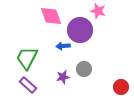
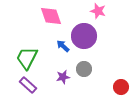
purple circle: moved 4 px right, 6 px down
blue arrow: rotated 48 degrees clockwise
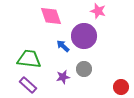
green trapezoid: moved 2 px right, 1 px down; rotated 70 degrees clockwise
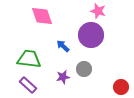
pink diamond: moved 9 px left
purple circle: moved 7 px right, 1 px up
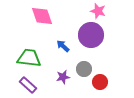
green trapezoid: moved 1 px up
red circle: moved 21 px left, 5 px up
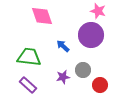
green trapezoid: moved 1 px up
gray circle: moved 1 px left, 1 px down
red circle: moved 3 px down
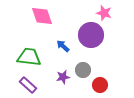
pink star: moved 6 px right, 2 px down
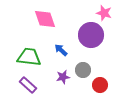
pink diamond: moved 3 px right, 3 px down
blue arrow: moved 2 px left, 4 px down
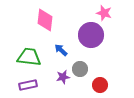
pink diamond: moved 1 px down; rotated 25 degrees clockwise
gray circle: moved 3 px left, 1 px up
purple rectangle: rotated 54 degrees counterclockwise
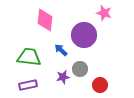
purple circle: moved 7 px left
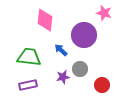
red circle: moved 2 px right
